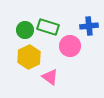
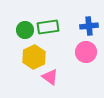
green rectangle: rotated 25 degrees counterclockwise
pink circle: moved 16 px right, 6 px down
yellow hexagon: moved 5 px right
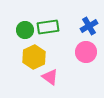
blue cross: rotated 24 degrees counterclockwise
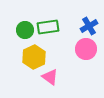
pink circle: moved 3 px up
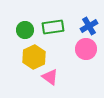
green rectangle: moved 5 px right
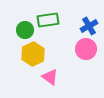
green rectangle: moved 5 px left, 7 px up
yellow hexagon: moved 1 px left, 3 px up
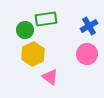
green rectangle: moved 2 px left, 1 px up
pink circle: moved 1 px right, 5 px down
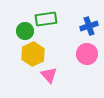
blue cross: rotated 12 degrees clockwise
green circle: moved 1 px down
pink triangle: moved 1 px left, 2 px up; rotated 12 degrees clockwise
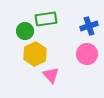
yellow hexagon: moved 2 px right
pink triangle: moved 2 px right
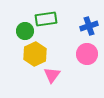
pink triangle: moved 1 px right; rotated 18 degrees clockwise
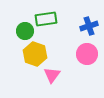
yellow hexagon: rotated 15 degrees counterclockwise
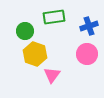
green rectangle: moved 8 px right, 2 px up
